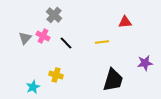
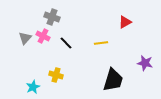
gray cross: moved 2 px left, 2 px down; rotated 21 degrees counterclockwise
red triangle: rotated 24 degrees counterclockwise
yellow line: moved 1 px left, 1 px down
purple star: rotated 21 degrees clockwise
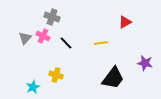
black trapezoid: moved 2 px up; rotated 20 degrees clockwise
